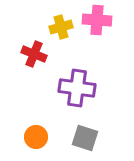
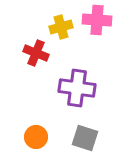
red cross: moved 2 px right, 1 px up
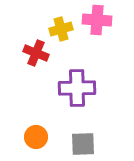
yellow cross: moved 2 px down
purple cross: rotated 9 degrees counterclockwise
gray square: moved 2 px left, 6 px down; rotated 20 degrees counterclockwise
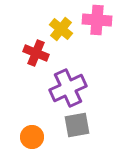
yellow cross: rotated 35 degrees counterclockwise
purple cross: moved 9 px left; rotated 24 degrees counterclockwise
orange circle: moved 4 px left
gray square: moved 6 px left, 19 px up; rotated 8 degrees counterclockwise
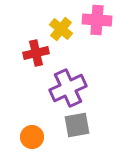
red cross: rotated 35 degrees counterclockwise
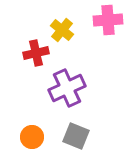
pink cross: moved 11 px right; rotated 8 degrees counterclockwise
yellow cross: moved 1 px right, 1 px down
purple cross: moved 1 px left
gray square: moved 1 px left, 11 px down; rotated 32 degrees clockwise
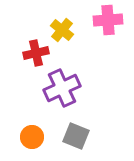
purple cross: moved 5 px left
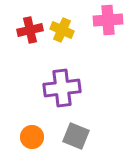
yellow cross: rotated 15 degrees counterclockwise
red cross: moved 6 px left, 23 px up
purple cross: rotated 18 degrees clockwise
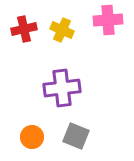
red cross: moved 6 px left, 1 px up
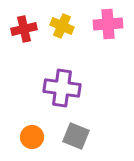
pink cross: moved 4 px down
yellow cross: moved 4 px up
purple cross: rotated 15 degrees clockwise
